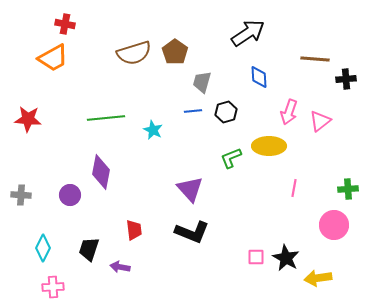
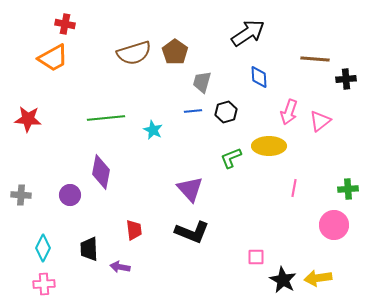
black trapezoid: rotated 20 degrees counterclockwise
black star: moved 3 px left, 22 px down
pink cross: moved 9 px left, 3 px up
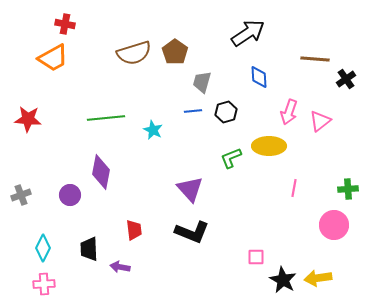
black cross: rotated 30 degrees counterclockwise
gray cross: rotated 24 degrees counterclockwise
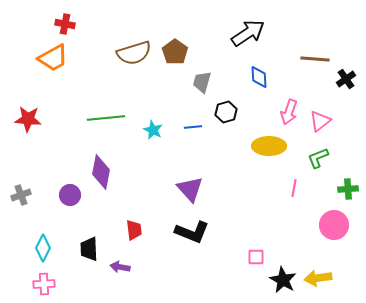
blue line: moved 16 px down
green L-shape: moved 87 px right
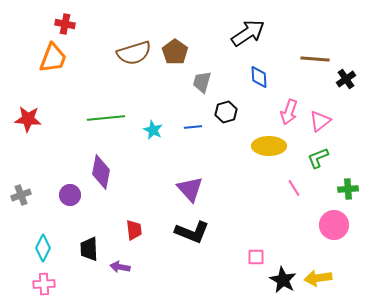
orange trapezoid: rotated 40 degrees counterclockwise
pink line: rotated 42 degrees counterclockwise
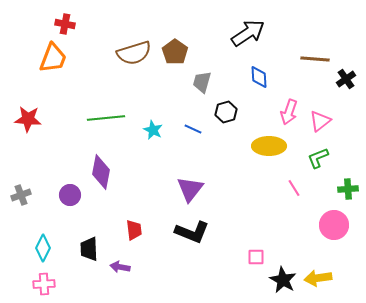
blue line: moved 2 px down; rotated 30 degrees clockwise
purple triangle: rotated 20 degrees clockwise
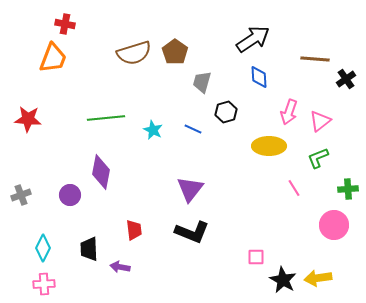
black arrow: moved 5 px right, 6 px down
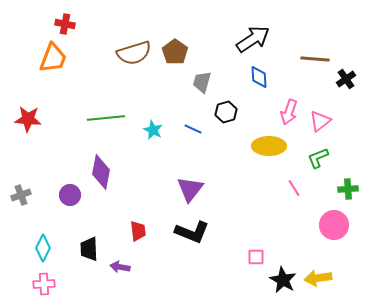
red trapezoid: moved 4 px right, 1 px down
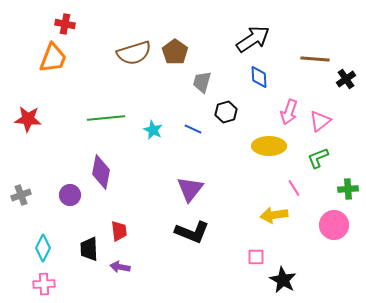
red trapezoid: moved 19 px left
yellow arrow: moved 44 px left, 63 px up
